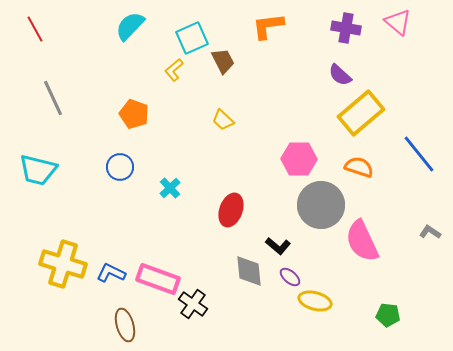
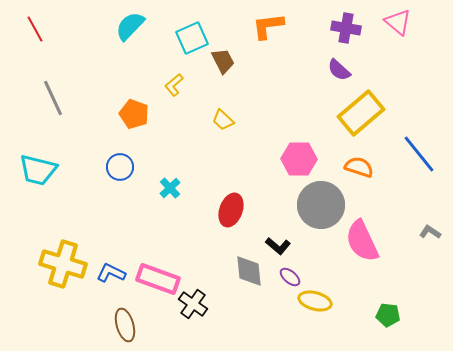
yellow L-shape: moved 15 px down
purple semicircle: moved 1 px left, 5 px up
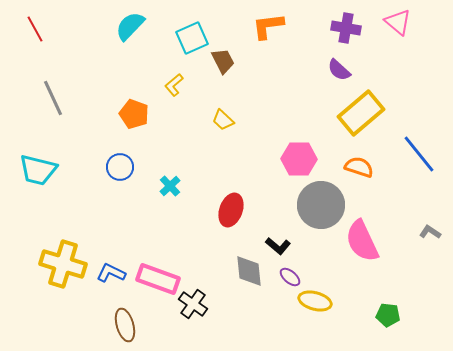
cyan cross: moved 2 px up
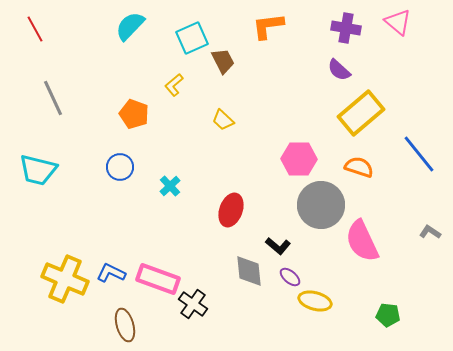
yellow cross: moved 2 px right, 15 px down; rotated 6 degrees clockwise
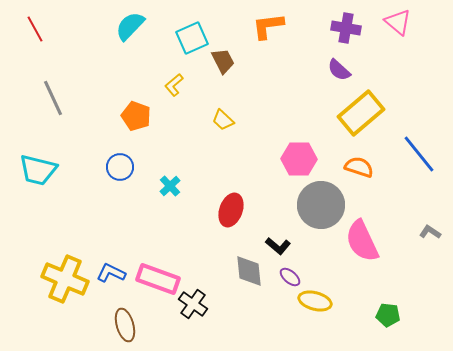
orange pentagon: moved 2 px right, 2 px down
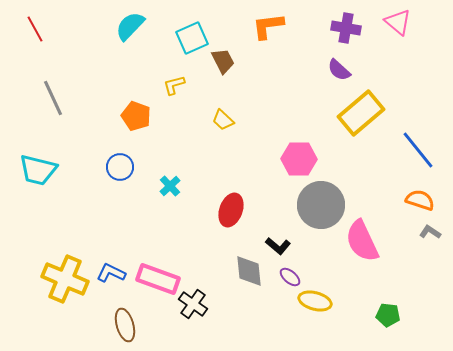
yellow L-shape: rotated 25 degrees clockwise
blue line: moved 1 px left, 4 px up
orange semicircle: moved 61 px right, 33 px down
